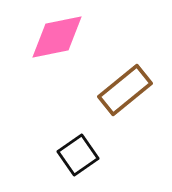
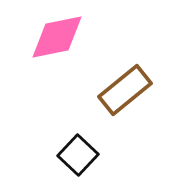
black square: rotated 12 degrees counterclockwise
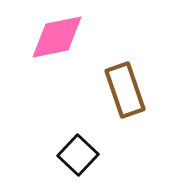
brown rectangle: rotated 70 degrees counterclockwise
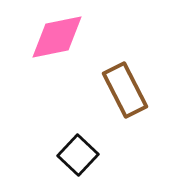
brown rectangle: rotated 8 degrees counterclockwise
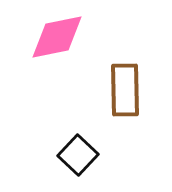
brown rectangle: rotated 26 degrees clockwise
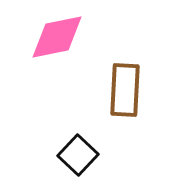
brown rectangle: rotated 4 degrees clockwise
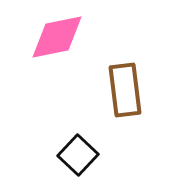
brown rectangle: rotated 10 degrees counterclockwise
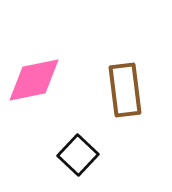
pink diamond: moved 23 px left, 43 px down
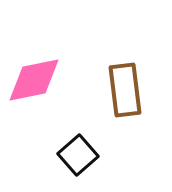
black square: rotated 6 degrees clockwise
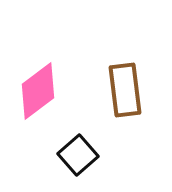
pink diamond: moved 4 px right, 11 px down; rotated 26 degrees counterclockwise
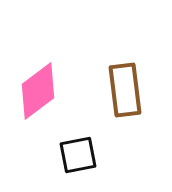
black square: rotated 30 degrees clockwise
